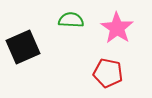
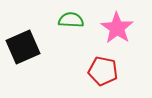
red pentagon: moved 5 px left, 2 px up
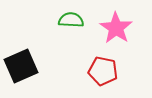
pink star: moved 1 px left
black square: moved 2 px left, 19 px down
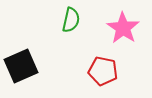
green semicircle: rotated 100 degrees clockwise
pink star: moved 7 px right
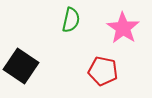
black square: rotated 32 degrees counterclockwise
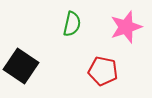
green semicircle: moved 1 px right, 4 px down
pink star: moved 3 px right, 1 px up; rotated 20 degrees clockwise
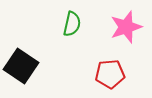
red pentagon: moved 7 px right, 3 px down; rotated 16 degrees counterclockwise
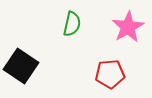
pink star: moved 2 px right; rotated 12 degrees counterclockwise
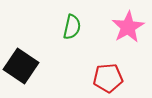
green semicircle: moved 3 px down
red pentagon: moved 2 px left, 4 px down
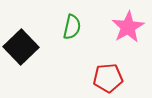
black square: moved 19 px up; rotated 12 degrees clockwise
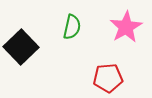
pink star: moved 2 px left
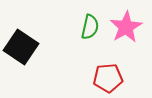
green semicircle: moved 18 px right
black square: rotated 12 degrees counterclockwise
